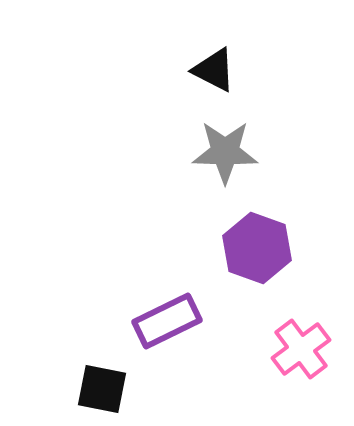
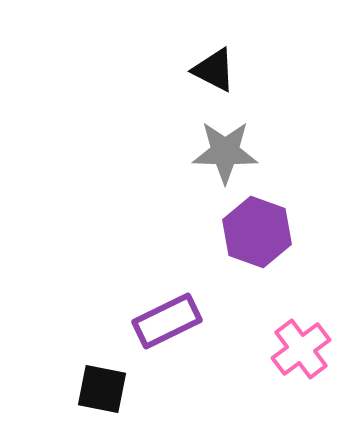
purple hexagon: moved 16 px up
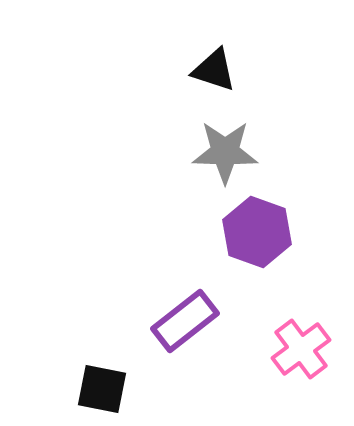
black triangle: rotated 9 degrees counterclockwise
purple rectangle: moved 18 px right; rotated 12 degrees counterclockwise
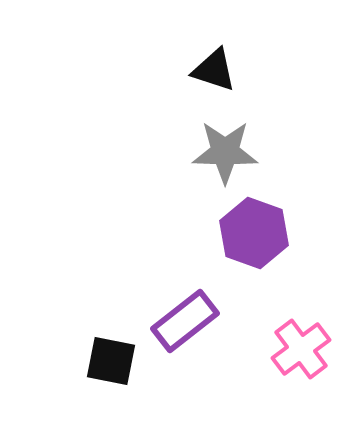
purple hexagon: moved 3 px left, 1 px down
black square: moved 9 px right, 28 px up
